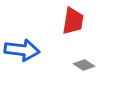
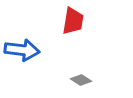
gray diamond: moved 3 px left, 15 px down
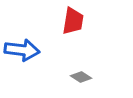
gray diamond: moved 3 px up
